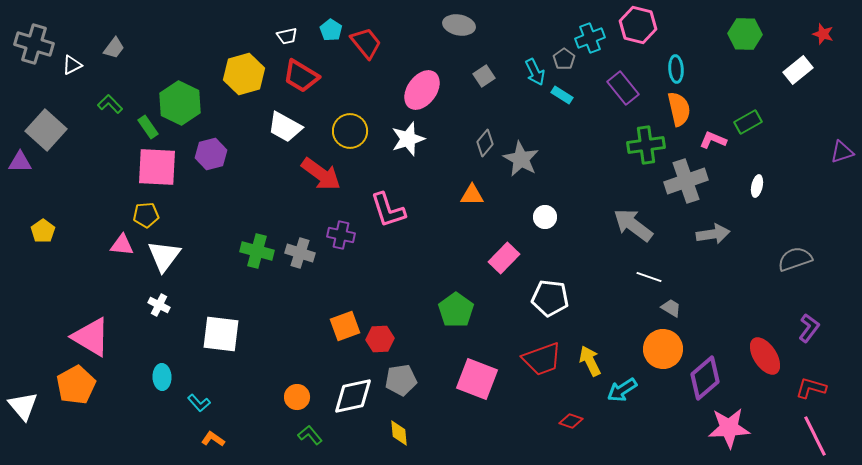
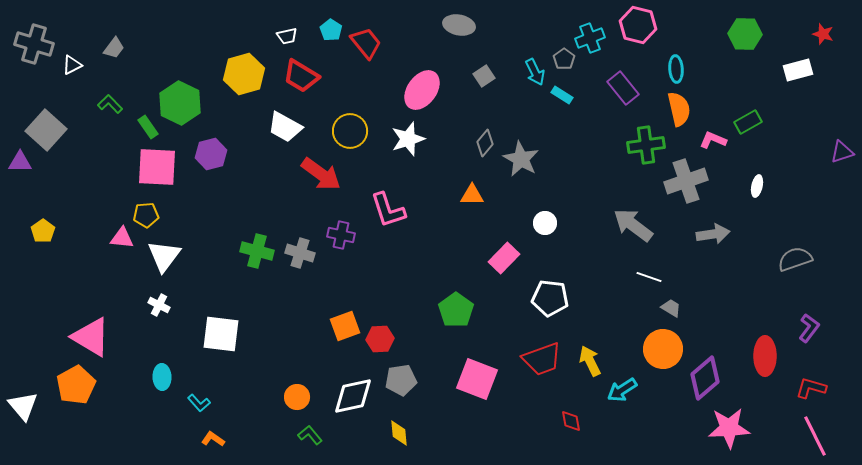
white rectangle at (798, 70): rotated 24 degrees clockwise
white circle at (545, 217): moved 6 px down
pink triangle at (122, 245): moved 7 px up
red ellipse at (765, 356): rotated 33 degrees clockwise
red diamond at (571, 421): rotated 60 degrees clockwise
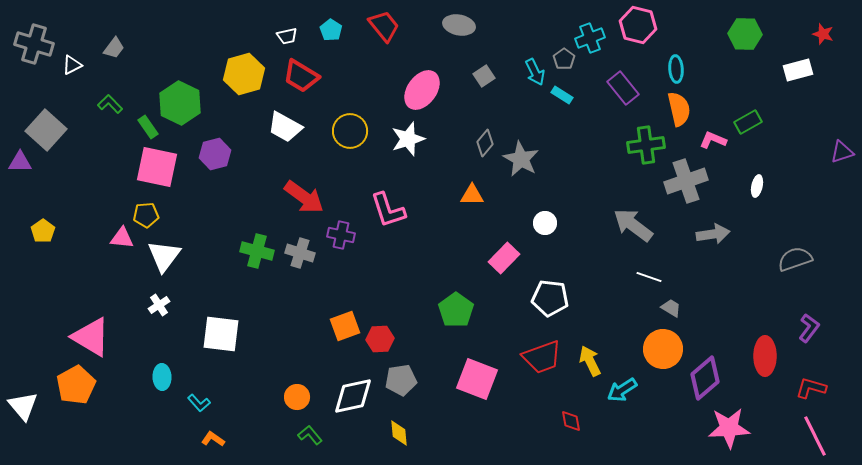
red trapezoid at (366, 43): moved 18 px right, 17 px up
purple hexagon at (211, 154): moved 4 px right
pink square at (157, 167): rotated 9 degrees clockwise
red arrow at (321, 174): moved 17 px left, 23 px down
white cross at (159, 305): rotated 30 degrees clockwise
red trapezoid at (542, 359): moved 2 px up
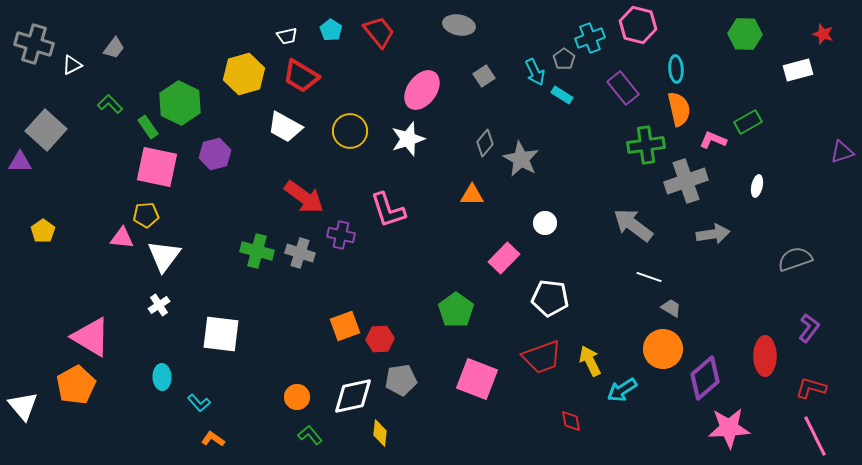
red trapezoid at (384, 26): moved 5 px left, 6 px down
yellow diamond at (399, 433): moved 19 px left; rotated 12 degrees clockwise
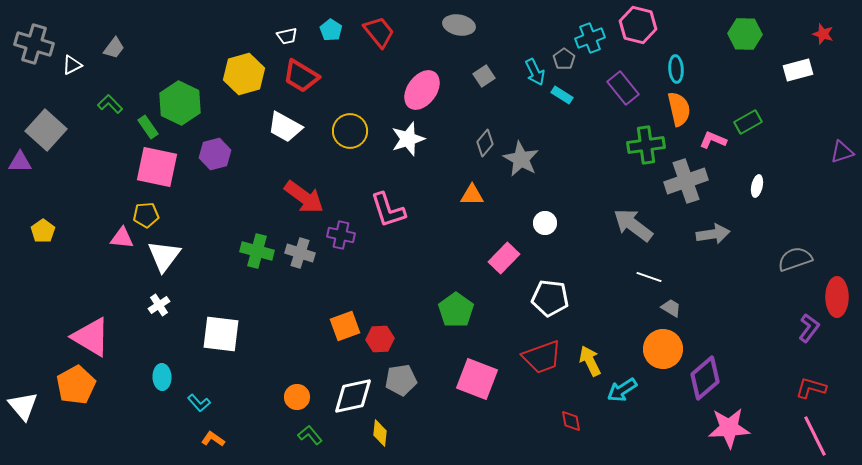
red ellipse at (765, 356): moved 72 px right, 59 px up
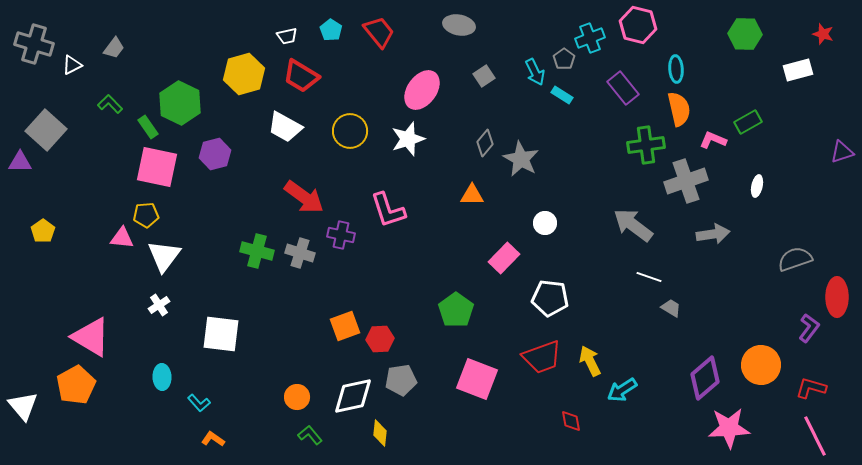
orange circle at (663, 349): moved 98 px right, 16 px down
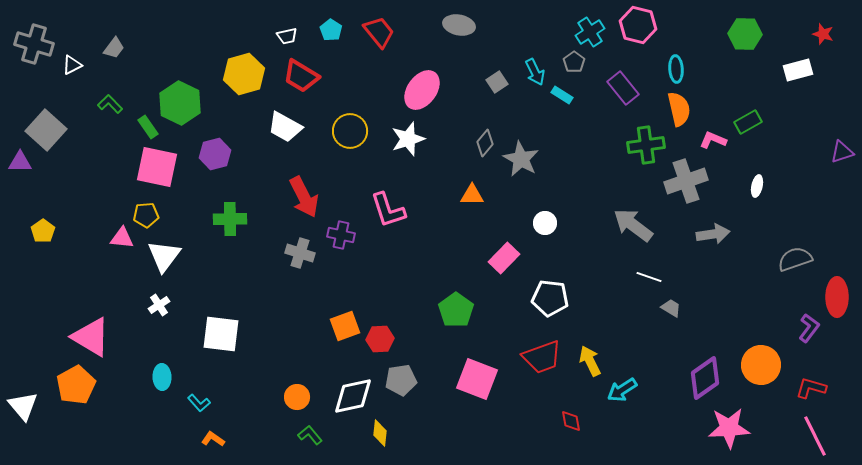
cyan cross at (590, 38): moved 6 px up; rotated 12 degrees counterclockwise
gray pentagon at (564, 59): moved 10 px right, 3 px down
gray square at (484, 76): moved 13 px right, 6 px down
red arrow at (304, 197): rotated 27 degrees clockwise
green cross at (257, 251): moved 27 px left, 32 px up; rotated 16 degrees counterclockwise
purple diamond at (705, 378): rotated 6 degrees clockwise
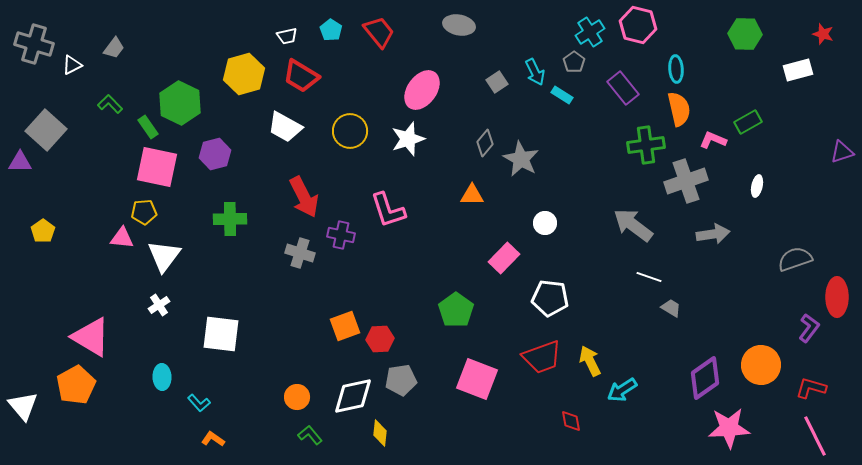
yellow pentagon at (146, 215): moved 2 px left, 3 px up
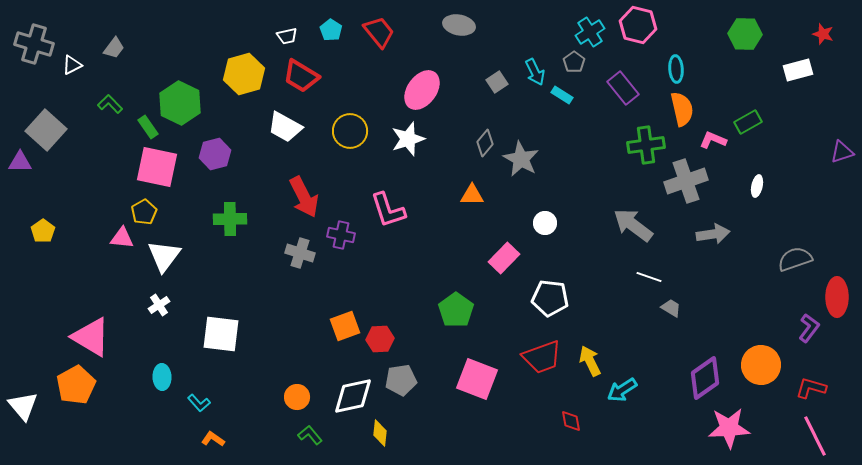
orange semicircle at (679, 109): moved 3 px right
yellow pentagon at (144, 212): rotated 25 degrees counterclockwise
